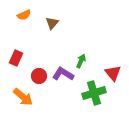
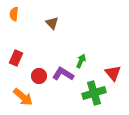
orange semicircle: moved 10 px left, 1 px up; rotated 120 degrees clockwise
brown triangle: rotated 24 degrees counterclockwise
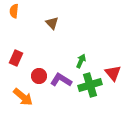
orange semicircle: moved 3 px up
purple L-shape: moved 2 px left, 6 px down
green cross: moved 4 px left, 8 px up
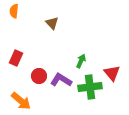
red triangle: moved 1 px left
green cross: moved 2 px down; rotated 10 degrees clockwise
orange arrow: moved 2 px left, 4 px down
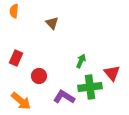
purple L-shape: moved 3 px right, 17 px down
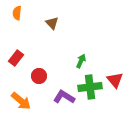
orange semicircle: moved 3 px right, 2 px down
red rectangle: rotated 14 degrees clockwise
red triangle: moved 3 px right, 7 px down
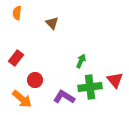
red circle: moved 4 px left, 4 px down
orange arrow: moved 1 px right, 2 px up
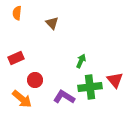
red rectangle: rotated 28 degrees clockwise
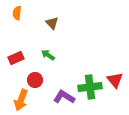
green arrow: moved 33 px left, 6 px up; rotated 80 degrees counterclockwise
orange arrow: moved 1 px left, 1 px down; rotated 70 degrees clockwise
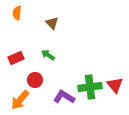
red triangle: moved 5 px down
orange arrow: moved 1 px left; rotated 20 degrees clockwise
